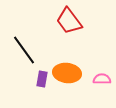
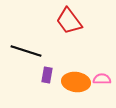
black line: moved 2 px right, 1 px down; rotated 36 degrees counterclockwise
orange ellipse: moved 9 px right, 9 px down
purple rectangle: moved 5 px right, 4 px up
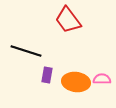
red trapezoid: moved 1 px left, 1 px up
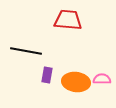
red trapezoid: rotated 132 degrees clockwise
black line: rotated 8 degrees counterclockwise
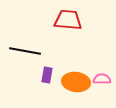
black line: moved 1 px left
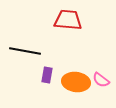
pink semicircle: moved 1 px left, 1 px down; rotated 144 degrees counterclockwise
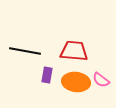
red trapezoid: moved 6 px right, 31 px down
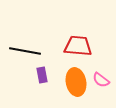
red trapezoid: moved 4 px right, 5 px up
purple rectangle: moved 5 px left; rotated 21 degrees counterclockwise
orange ellipse: rotated 72 degrees clockwise
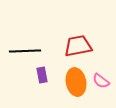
red trapezoid: rotated 16 degrees counterclockwise
black line: rotated 12 degrees counterclockwise
pink semicircle: moved 1 px down
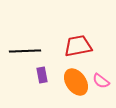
orange ellipse: rotated 24 degrees counterclockwise
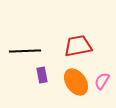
pink semicircle: moved 1 px right; rotated 84 degrees clockwise
